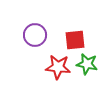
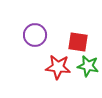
red square: moved 3 px right, 2 px down; rotated 15 degrees clockwise
green star: moved 1 px right, 2 px down
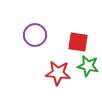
red star: moved 6 px down
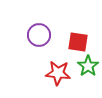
purple circle: moved 4 px right
green star: rotated 25 degrees clockwise
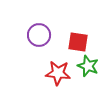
green star: rotated 15 degrees counterclockwise
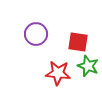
purple circle: moved 3 px left, 1 px up
